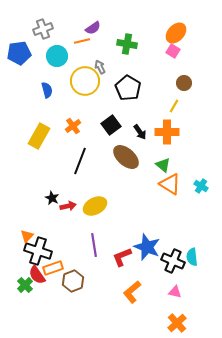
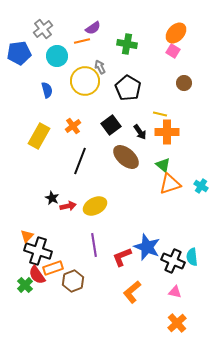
gray cross at (43, 29): rotated 18 degrees counterclockwise
yellow line at (174, 106): moved 14 px left, 8 px down; rotated 72 degrees clockwise
orange triangle at (170, 184): rotated 50 degrees counterclockwise
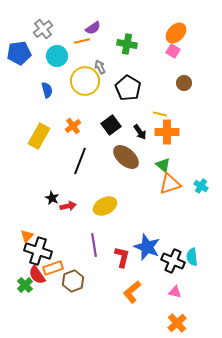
yellow ellipse at (95, 206): moved 10 px right
red L-shape at (122, 257): rotated 125 degrees clockwise
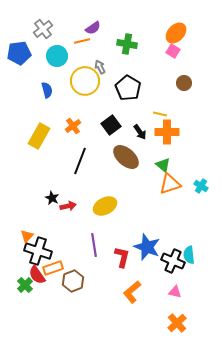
cyan semicircle at (192, 257): moved 3 px left, 2 px up
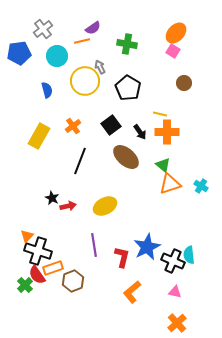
blue star at (147, 247): rotated 24 degrees clockwise
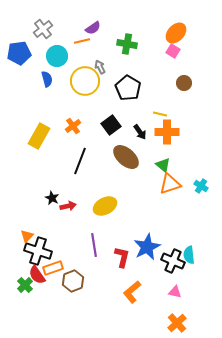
blue semicircle at (47, 90): moved 11 px up
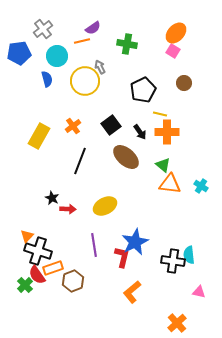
black pentagon at (128, 88): moved 15 px right, 2 px down; rotated 15 degrees clockwise
orange triangle at (170, 184): rotated 25 degrees clockwise
red arrow at (68, 206): moved 3 px down; rotated 14 degrees clockwise
blue star at (147, 247): moved 12 px left, 5 px up
black cross at (173, 261): rotated 15 degrees counterclockwise
pink triangle at (175, 292): moved 24 px right
